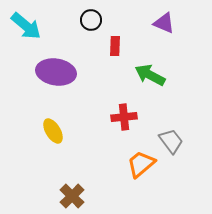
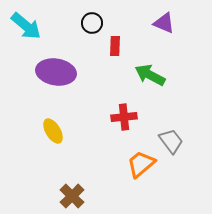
black circle: moved 1 px right, 3 px down
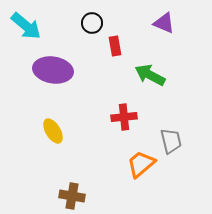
red rectangle: rotated 12 degrees counterclockwise
purple ellipse: moved 3 px left, 2 px up
gray trapezoid: rotated 24 degrees clockwise
brown cross: rotated 35 degrees counterclockwise
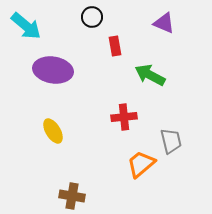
black circle: moved 6 px up
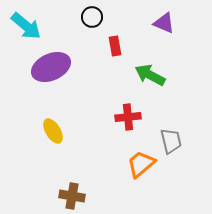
purple ellipse: moved 2 px left, 3 px up; rotated 33 degrees counterclockwise
red cross: moved 4 px right
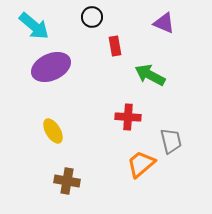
cyan arrow: moved 8 px right
red cross: rotated 10 degrees clockwise
brown cross: moved 5 px left, 15 px up
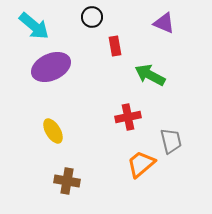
red cross: rotated 15 degrees counterclockwise
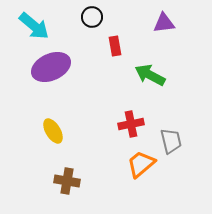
purple triangle: rotated 30 degrees counterclockwise
red cross: moved 3 px right, 7 px down
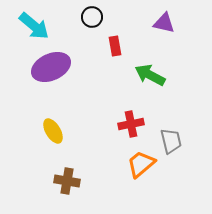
purple triangle: rotated 20 degrees clockwise
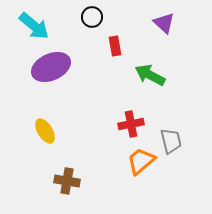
purple triangle: rotated 30 degrees clockwise
yellow ellipse: moved 8 px left
orange trapezoid: moved 3 px up
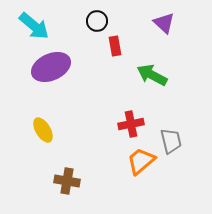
black circle: moved 5 px right, 4 px down
green arrow: moved 2 px right
yellow ellipse: moved 2 px left, 1 px up
